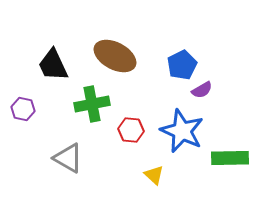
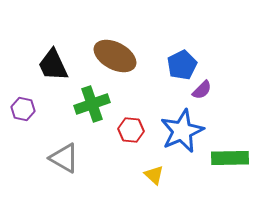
purple semicircle: rotated 15 degrees counterclockwise
green cross: rotated 8 degrees counterclockwise
blue star: rotated 24 degrees clockwise
gray triangle: moved 4 px left
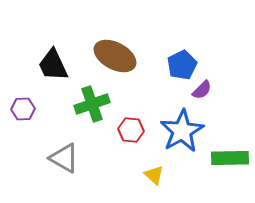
purple hexagon: rotated 15 degrees counterclockwise
blue star: rotated 6 degrees counterclockwise
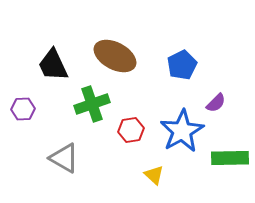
purple semicircle: moved 14 px right, 13 px down
red hexagon: rotated 15 degrees counterclockwise
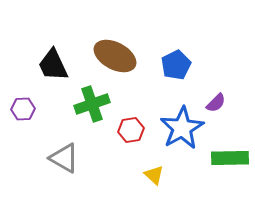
blue pentagon: moved 6 px left
blue star: moved 3 px up
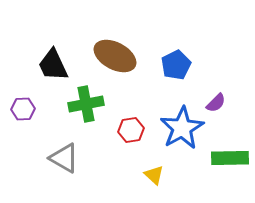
green cross: moved 6 px left; rotated 8 degrees clockwise
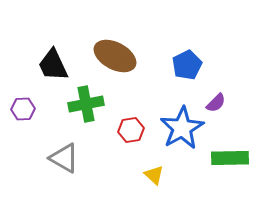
blue pentagon: moved 11 px right
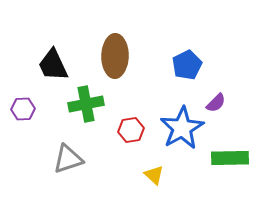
brown ellipse: rotated 63 degrees clockwise
gray triangle: moved 4 px right, 1 px down; rotated 48 degrees counterclockwise
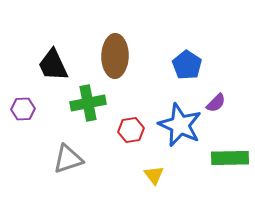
blue pentagon: rotated 12 degrees counterclockwise
green cross: moved 2 px right, 1 px up
blue star: moved 2 px left, 3 px up; rotated 18 degrees counterclockwise
yellow triangle: rotated 10 degrees clockwise
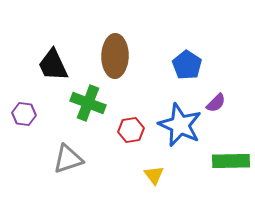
green cross: rotated 32 degrees clockwise
purple hexagon: moved 1 px right, 5 px down; rotated 10 degrees clockwise
green rectangle: moved 1 px right, 3 px down
